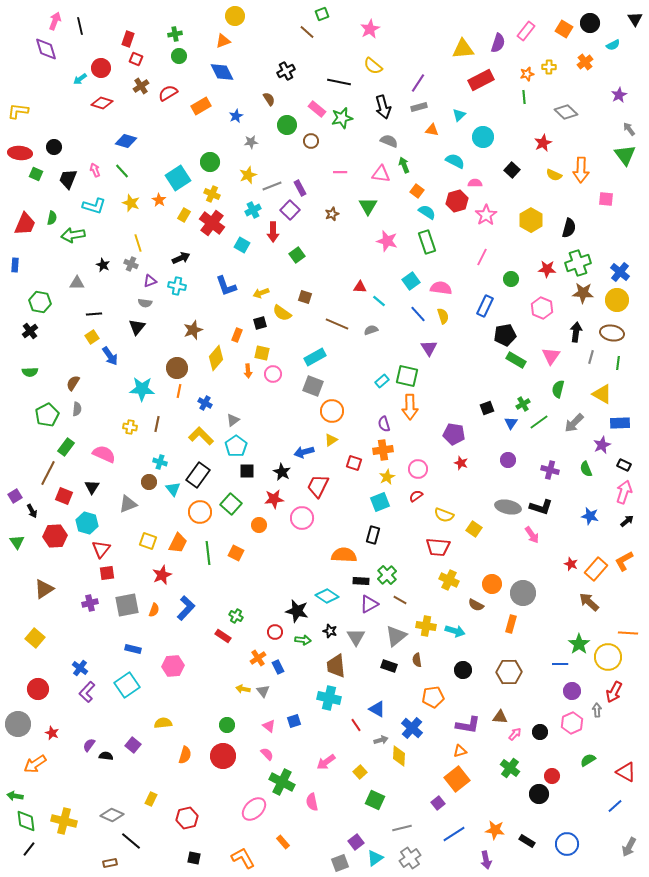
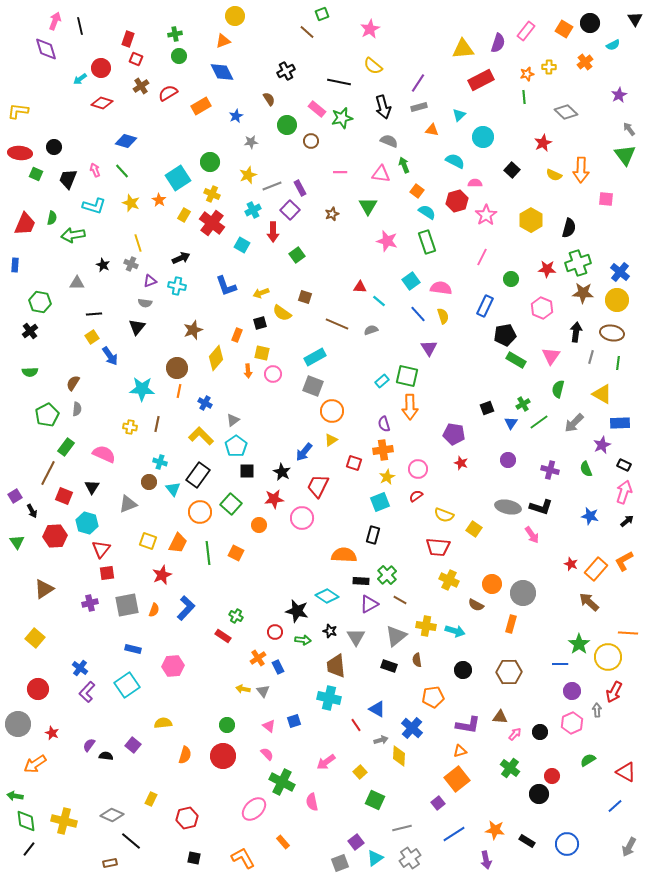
blue arrow at (304, 452): rotated 36 degrees counterclockwise
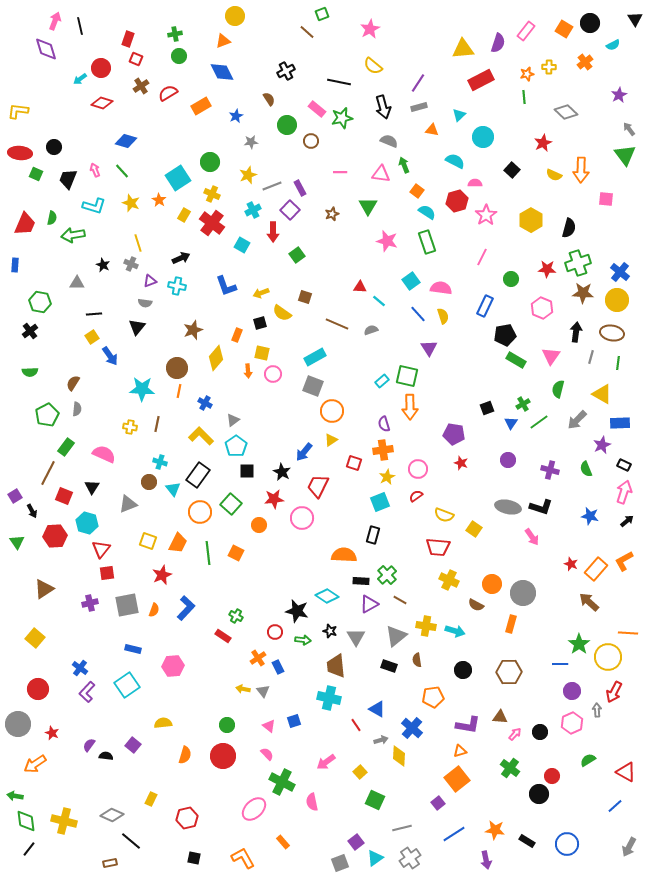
gray arrow at (574, 423): moved 3 px right, 3 px up
pink arrow at (532, 535): moved 2 px down
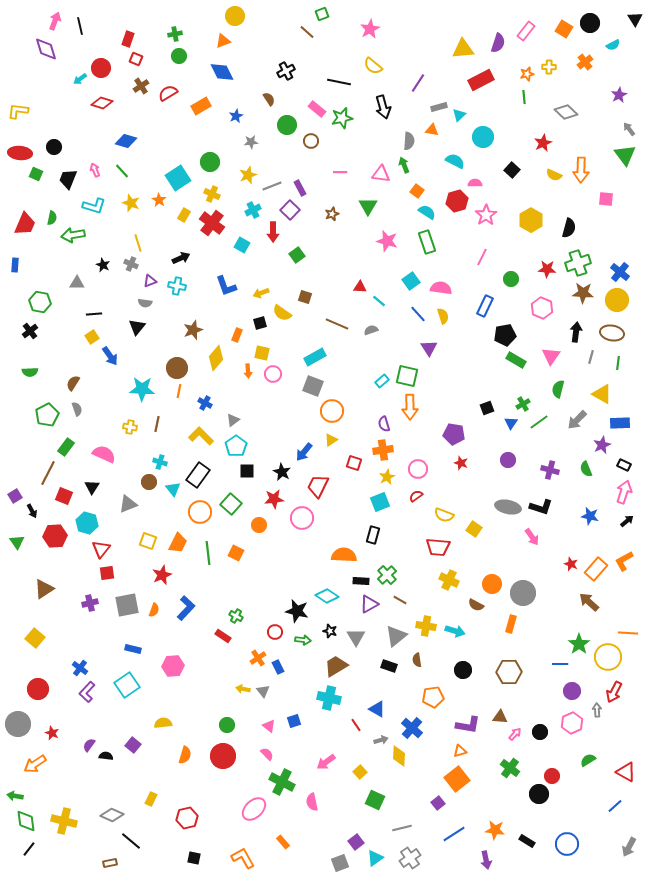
gray rectangle at (419, 107): moved 20 px right
gray semicircle at (389, 141): moved 20 px right; rotated 72 degrees clockwise
gray semicircle at (77, 409): rotated 24 degrees counterclockwise
brown trapezoid at (336, 666): rotated 65 degrees clockwise
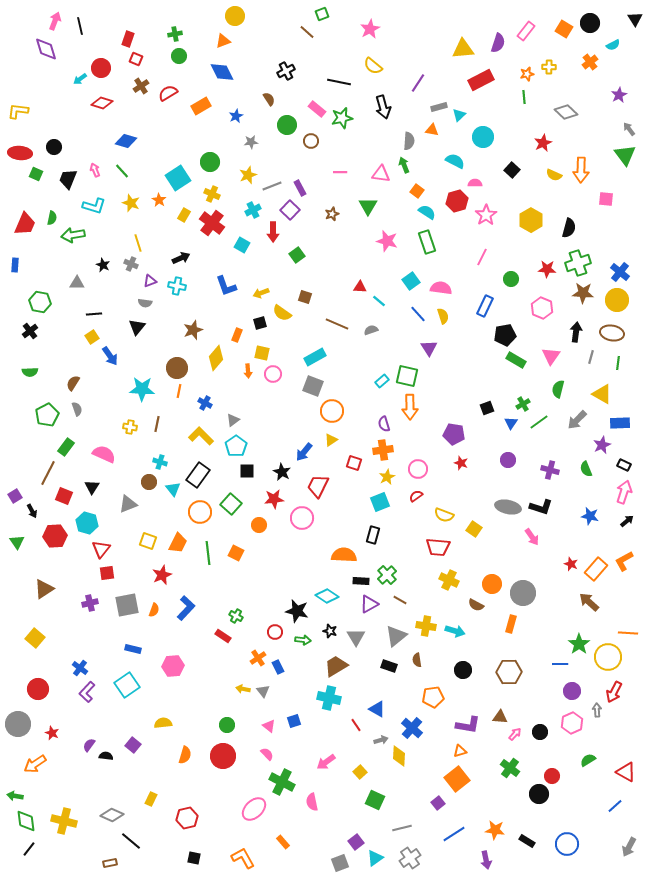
orange cross at (585, 62): moved 5 px right
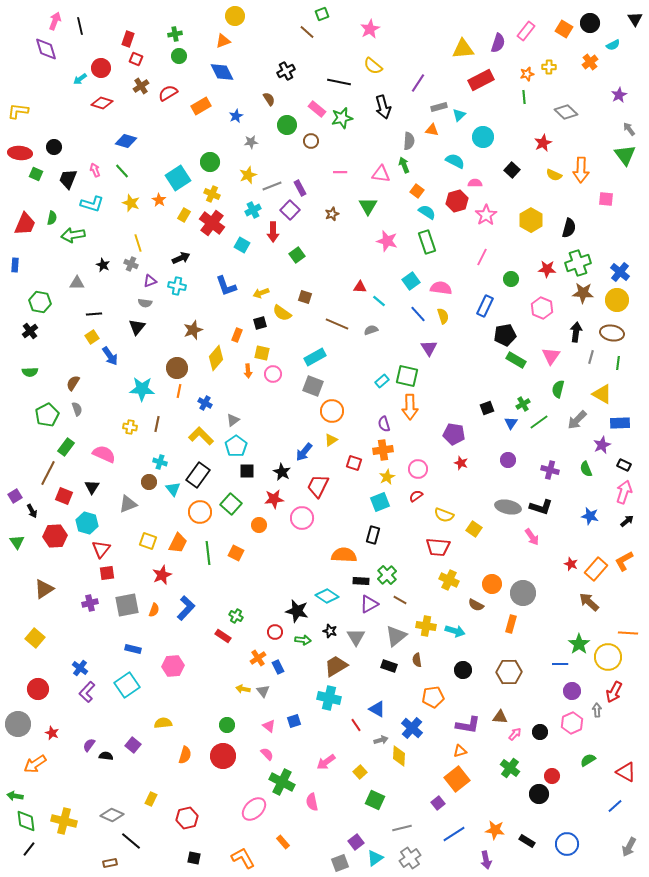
cyan L-shape at (94, 206): moved 2 px left, 2 px up
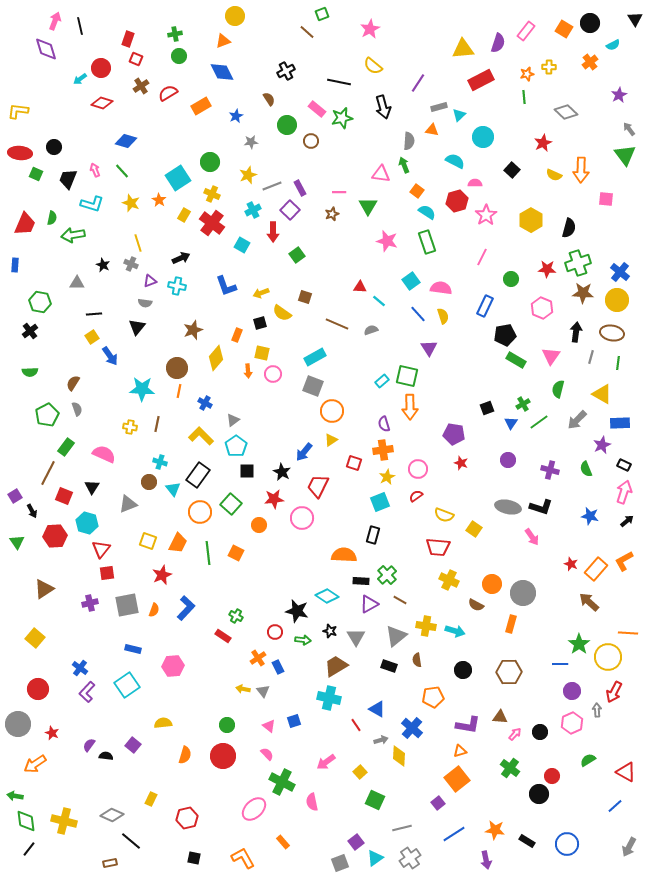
pink line at (340, 172): moved 1 px left, 20 px down
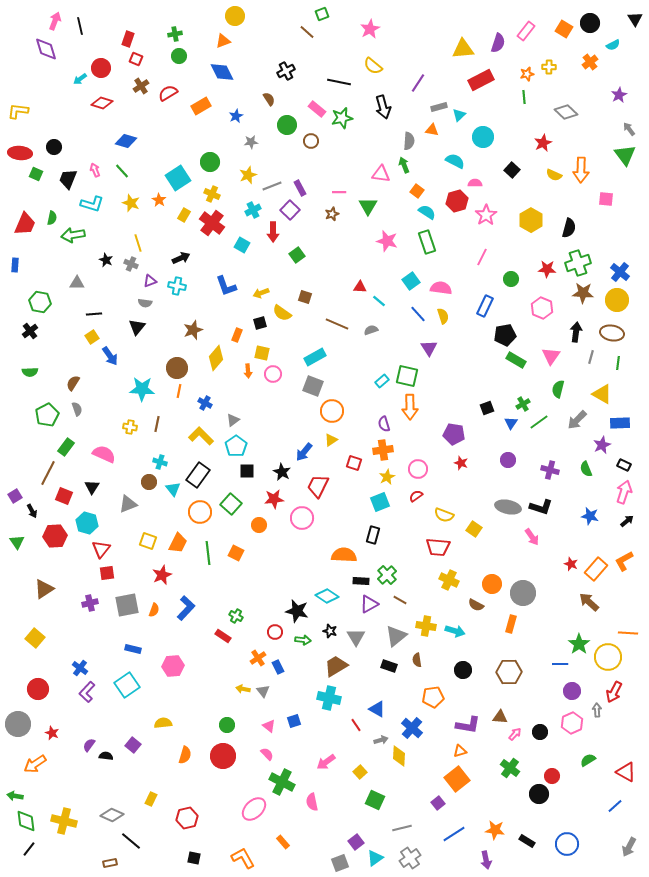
black star at (103, 265): moved 3 px right, 5 px up
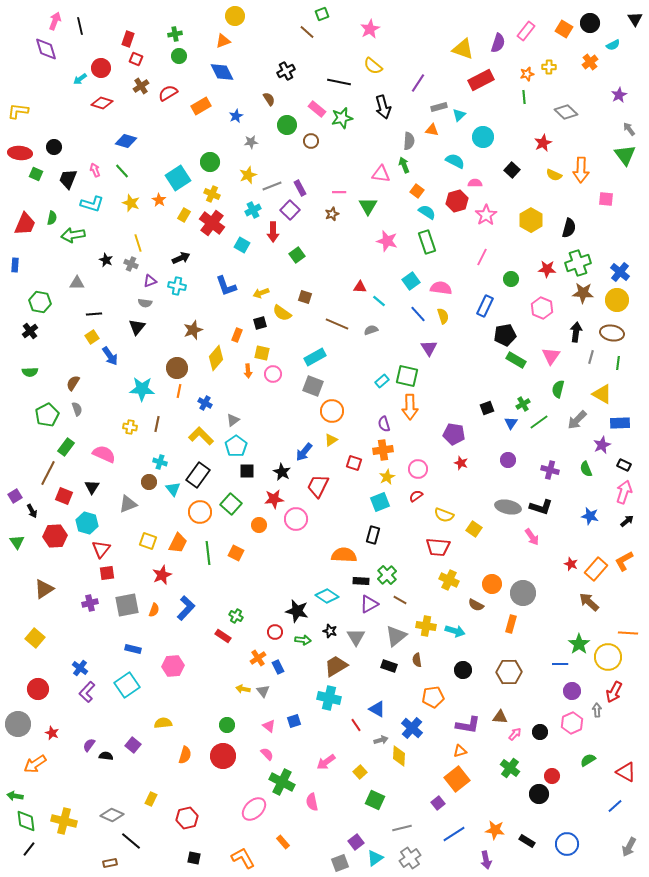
yellow triangle at (463, 49): rotated 25 degrees clockwise
pink circle at (302, 518): moved 6 px left, 1 px down
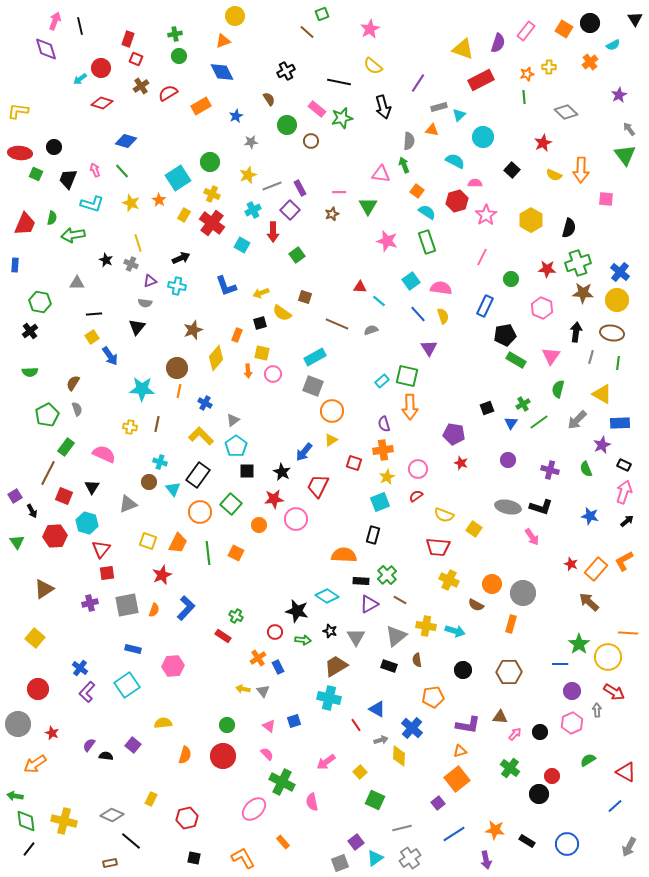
red arrow at (614, 692): rotated 85 degrees counterclockwise
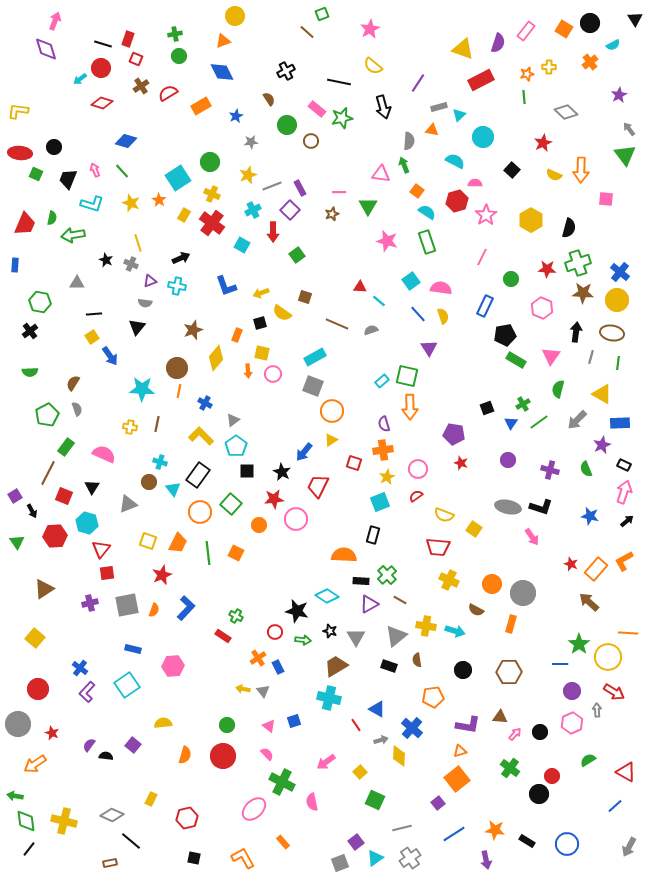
black line at (80, 26): moved 23 px right, 18 px down; rotated 60 degrees counterclockwise
brown semicircle at (476, 605): moved 5 px down
